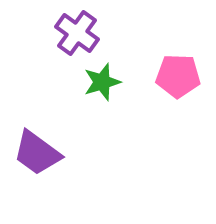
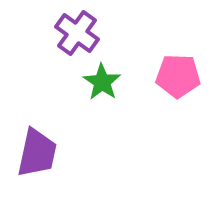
green star: rotated 21 degrees counterclockwise
purple trapezoid: rotated 114 degrees counterclockwise
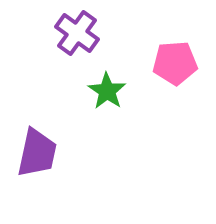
pink pentagon: moved 3 px left, 13 px up; rotated 6 degrees counterclockwise
green star: moved 5 px right, 9 px down
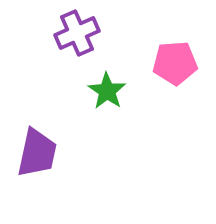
purple cross: rotated 30 degrees clockwise
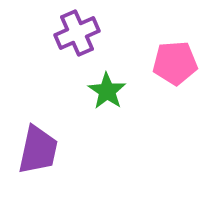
purple trapezoid: moved 1 px right, 3 px up
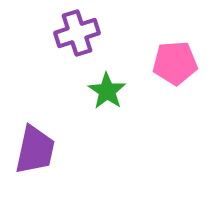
purple cross: rotated 6 degrees clockwise
purple trapezoid: moved 3 px left
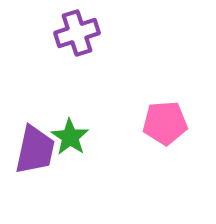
pink pentagon: moved 10 px left, 60 px down
green star: moved 37 px left, 46 px down
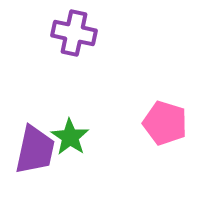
purple cross: moved 3 px left; rotated 30 degrees clockwise
pink pentagon: rotated 21 degrees clockwise
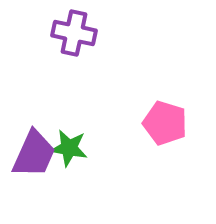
green star: moved 1 px left, 11 px down; rotated 24 degrees counterclockwise
purple trapezoid: moved 1 px left, 4 px down; rotated 12 degrees clockwise
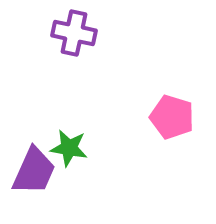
pink pentagon: moved 7 px right, 6 px up
purple trapezoid: moved 17 px down
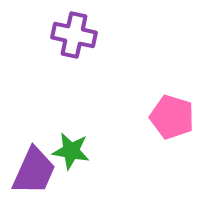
purple cross: moved 2 px down
green star: moved 2 px right, 3 px down
